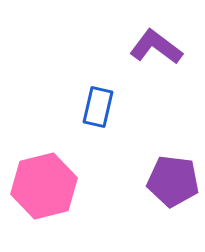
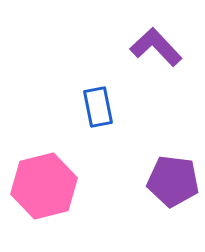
purple L-shape: rotated 10 degrees clockwise
blue rectangle: rotated 24 degrees counterclockwise
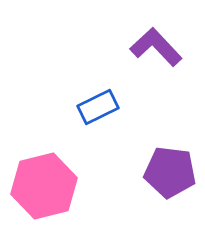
blue rectangle: rotated 75 degrees clockwise
purple pentagon: moved 3 px left, 9 px up
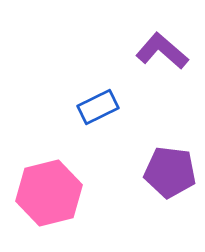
purple L-shape: moved 6 px right, 4 px down; rotated 6 degrees counterclockwise
pink hexagon: moved 5 px right, 7 px down
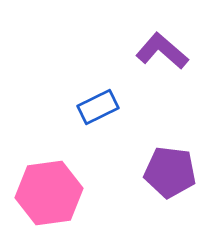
pink hexagon: rotated 6 degrees clockwise
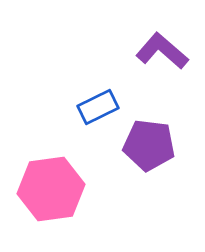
purple pentagon: moved 21 px left, 27 px up
pink hexagon: moved 2 px right, 4 px up
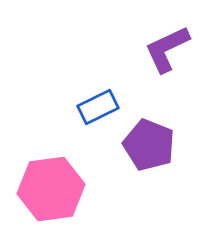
purple L-shape: moved 5 px right, 2 px up; rotated 66 degrees counterclockwise
purple pentagon: rotated 15 degrees clockwise
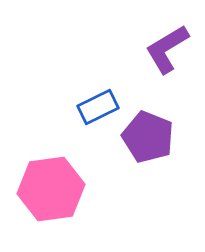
purple L-shape: rotated 6 degrees counterclockwise
purple pentagon: moved 1 px left, 8 px up
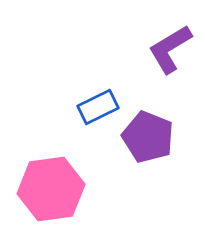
purple L-shape: moved 3 px right
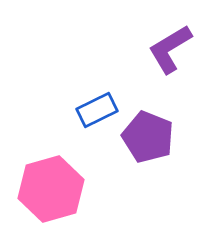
blue rectangle: moved 1 px left, 3 px down
pink hexagon: rotated 8 degrees counterclockwise
